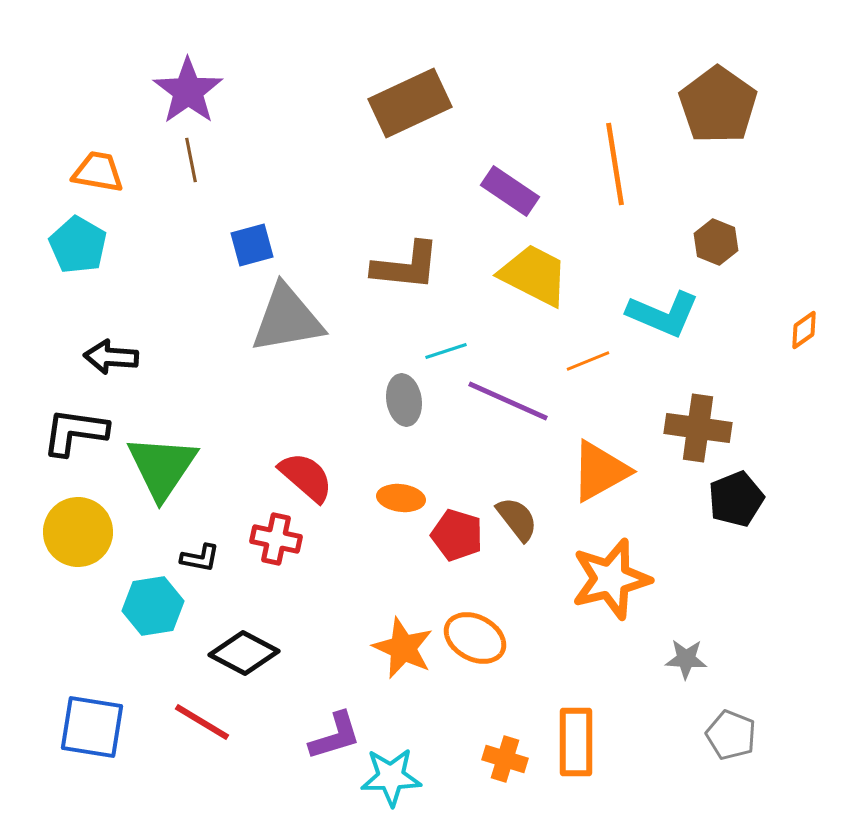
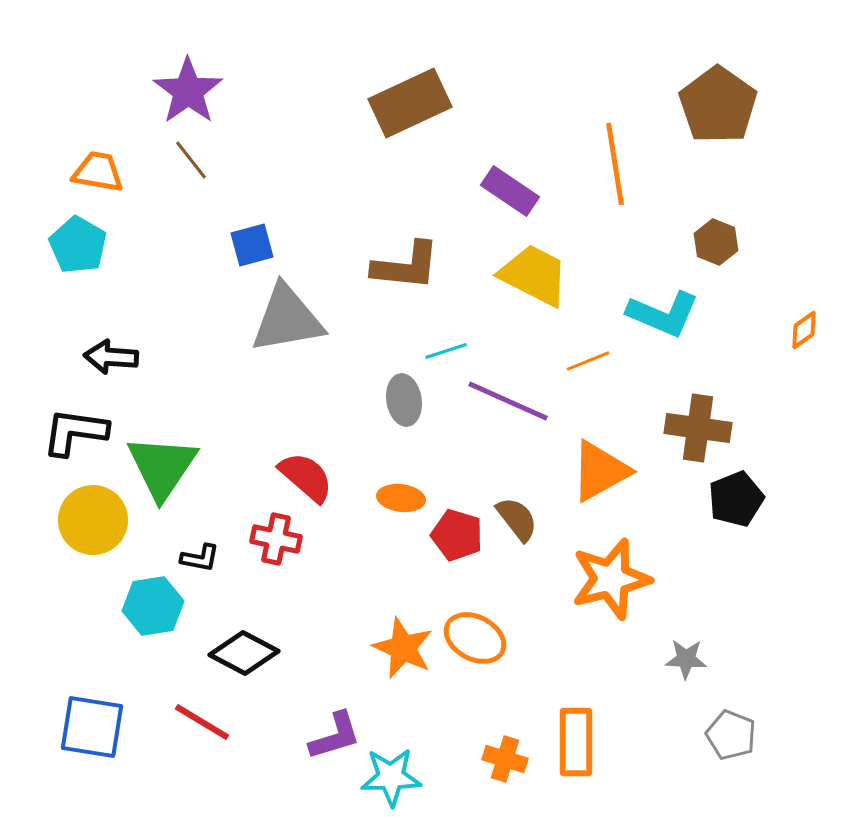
brown line at (191, 160): rotated 27 degrees counterclockwise
yellow circle at (78, 532): moved 15 px right, 12 px up
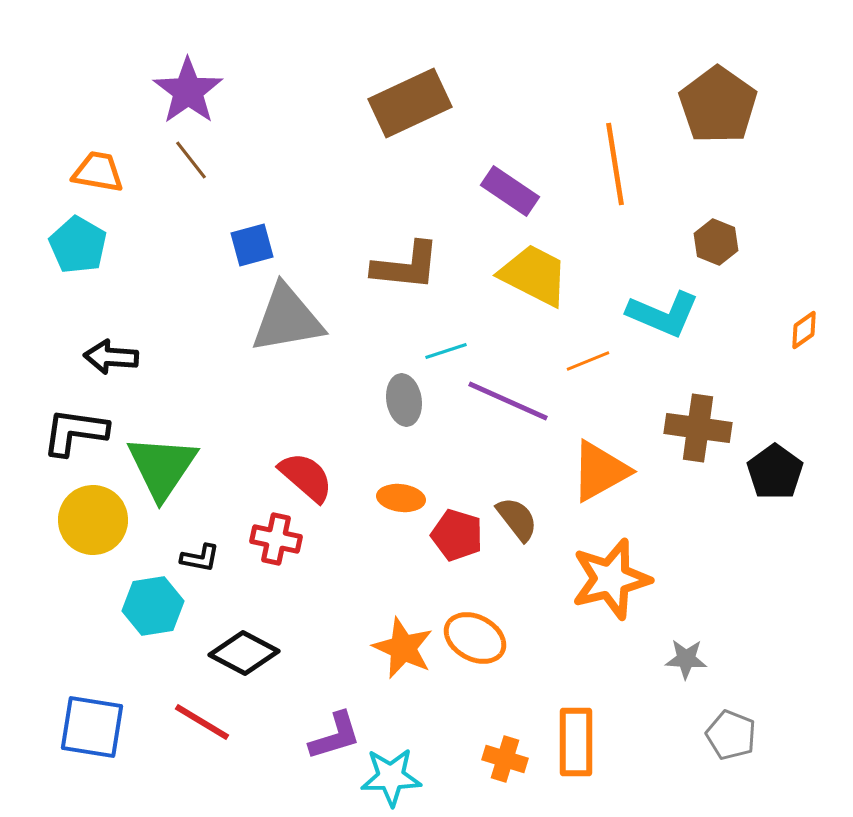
black pentagon at (736, 499): moved 39 px right, 27 px up; rotated 14 degrees counterclockwise
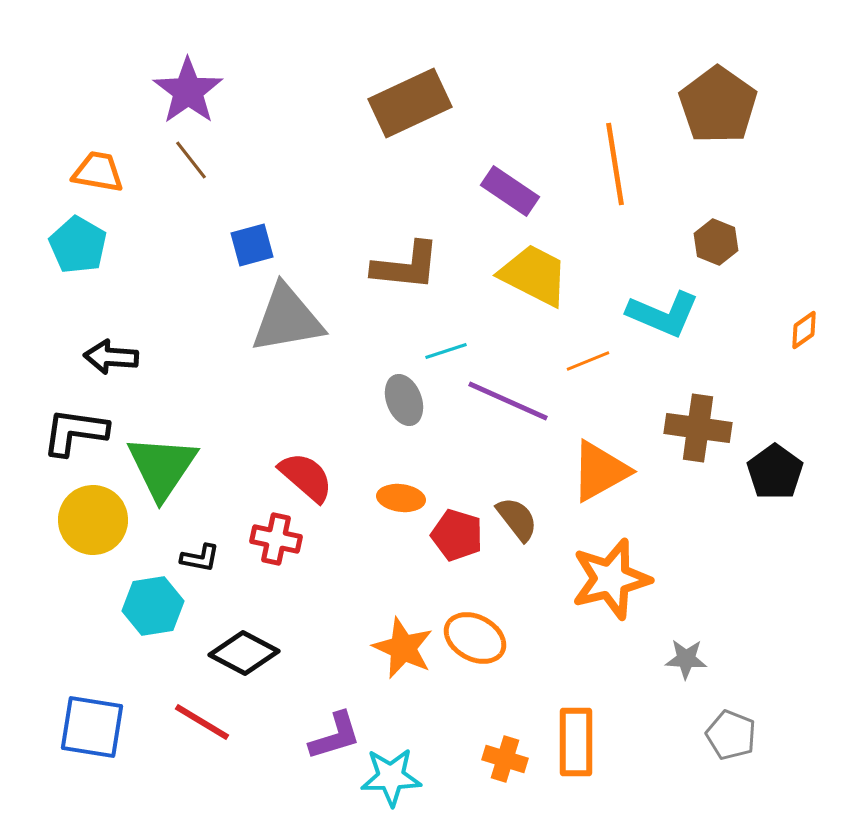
gray ellipse at (404, 400): rotated 12 degrees counterclockwise
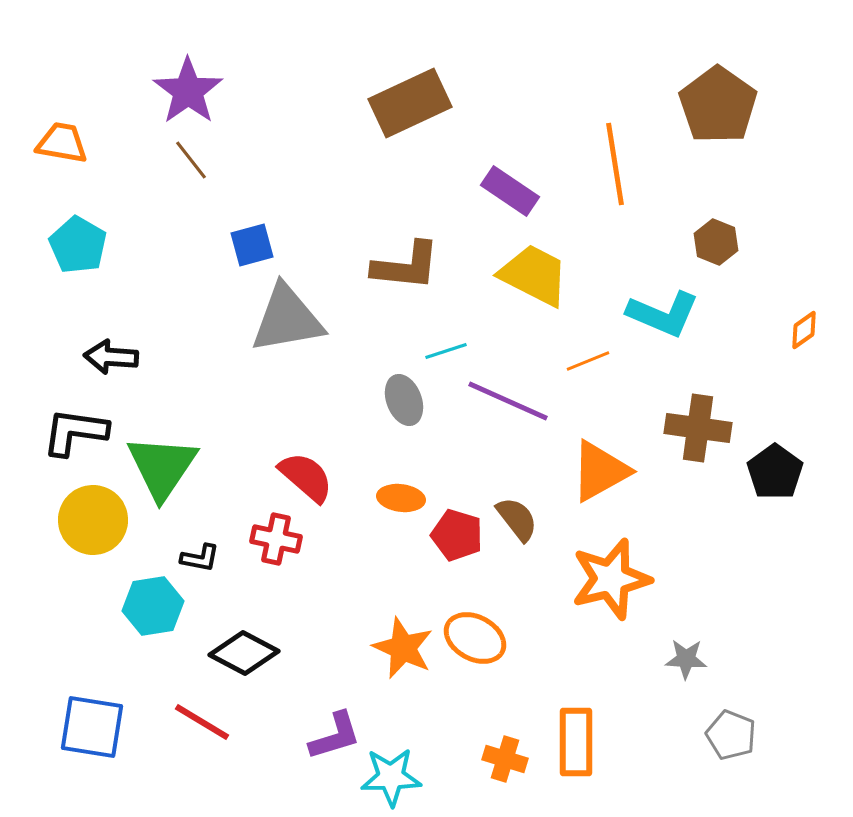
orange trapezoid at (98, 172): moved 36 px left, 29 px up
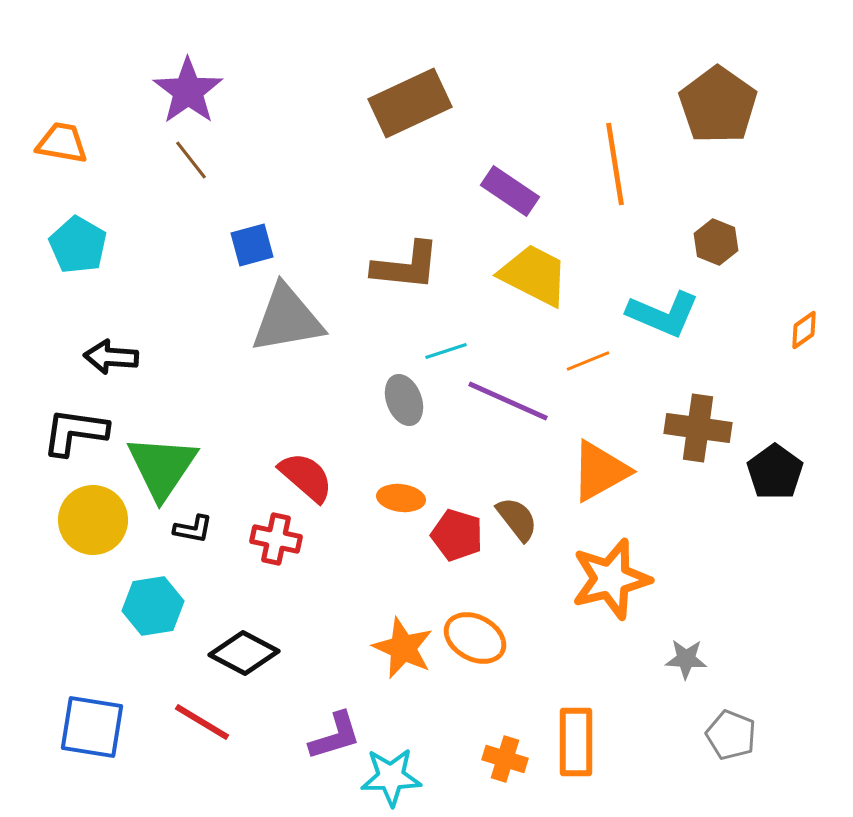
black L-shape at (200, 558): moved 7 px left, 29 px up
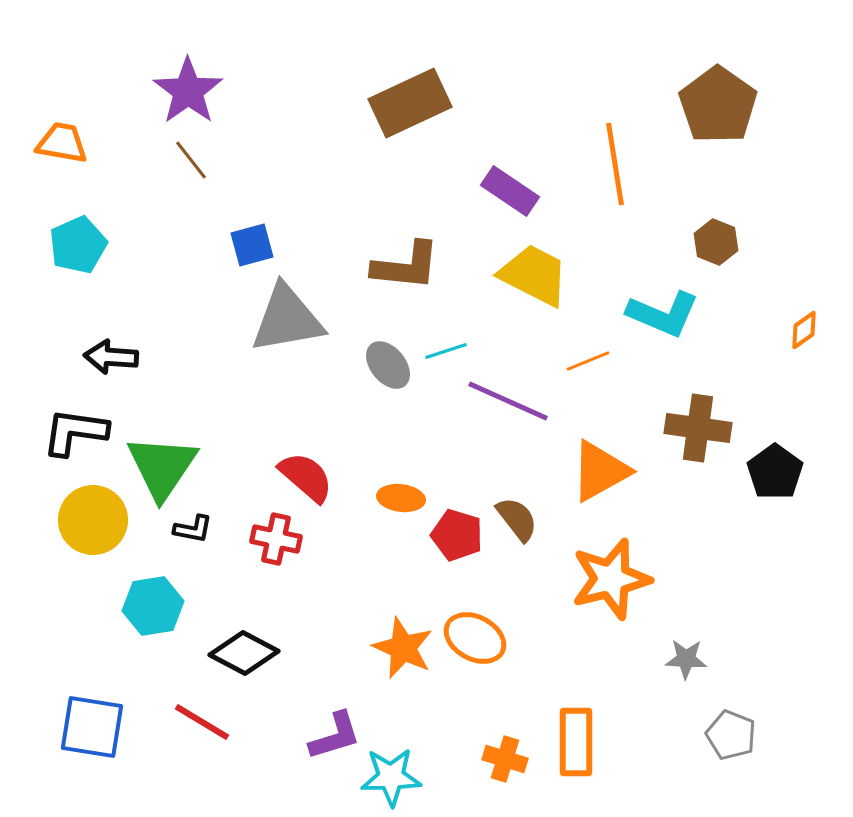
cyan pentagon at (78, 245): rotated 18 degrees clockwise
gray ellipse at (404, 400): moved 16 px left, 35 px up; rotated 18 degrees counterclockwise
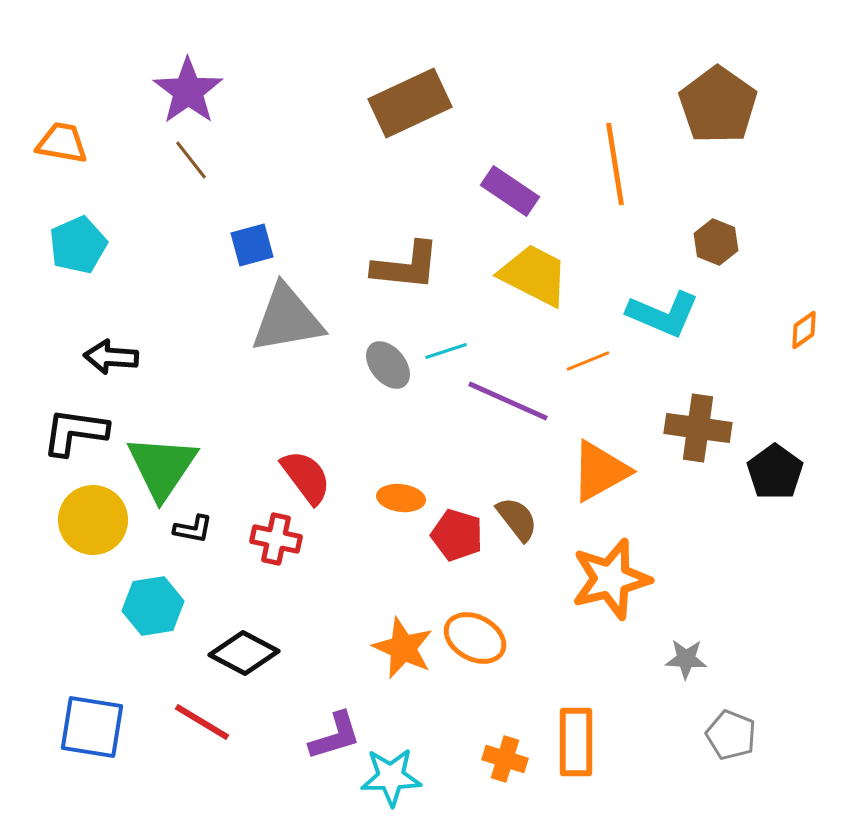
red semicircle at (306, 477): rotated 12 degrees clockwise
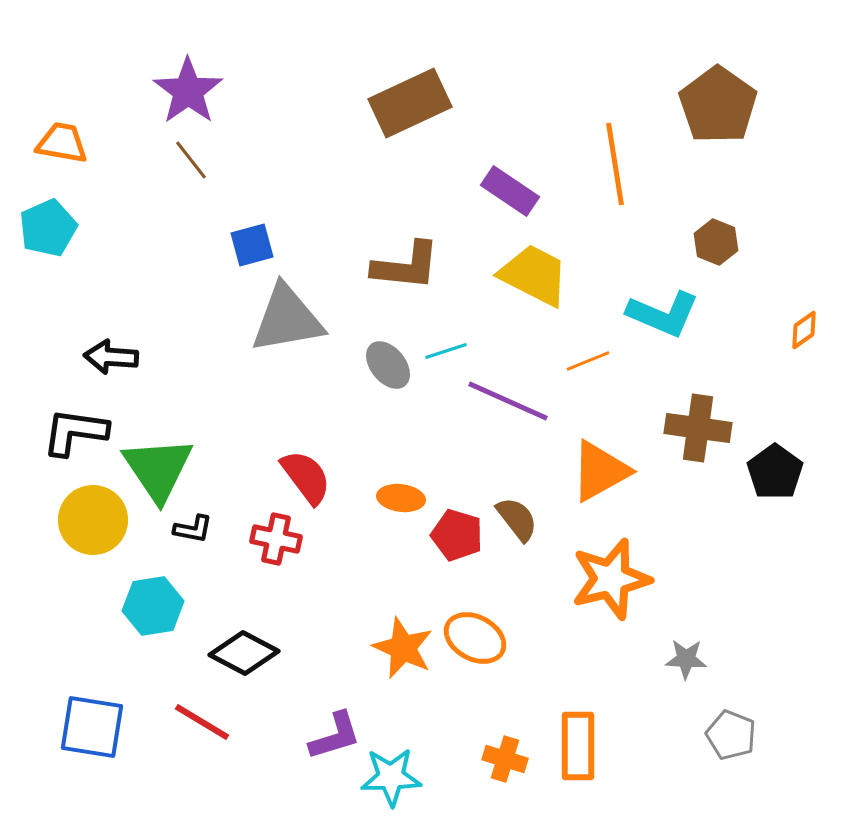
cyan pentagon at (78, 245): moved 30 px left, 17 px up
green triangle at (162, 467): moved 4 px left, 2 px down; rotated 8 degrees counterclockwise
orange rectangle at (576, 742): moved 2 px right, 4 px down
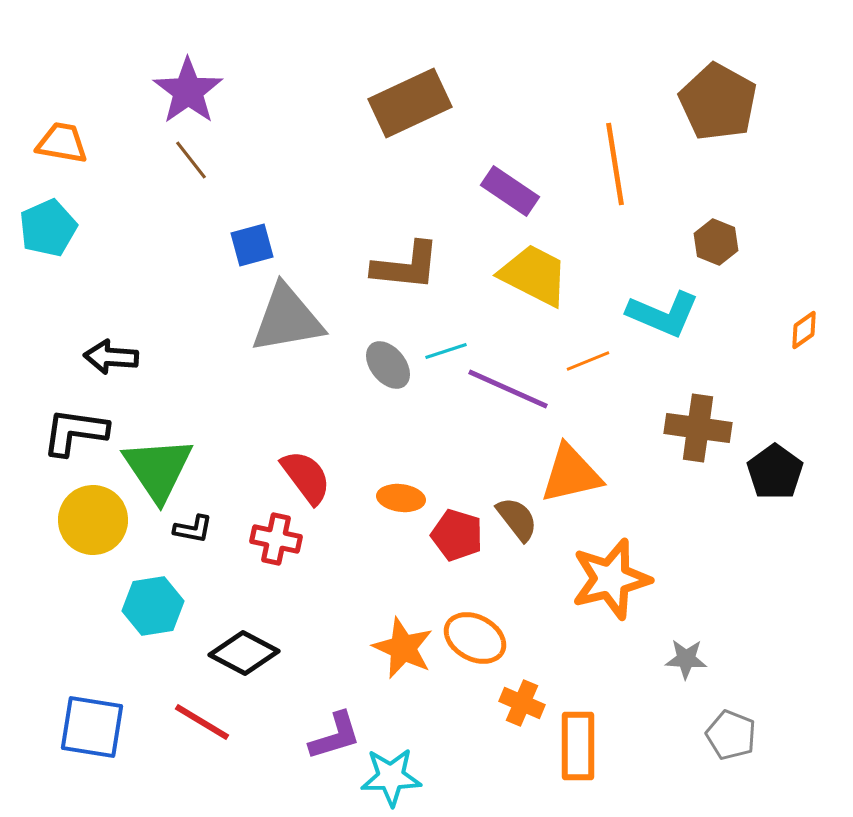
brown pentagon at (718, 105): moved 3 px up; rotated 6 degrees counterclockwise
purple line at (508, 401): moved 12 px up
orange triangle at (600, 471): moved 29 px left, 3 px down; rotated 16 degrees clockwise
orange cross at (505, 759): moved 17 px right, 56 px up; rotated 6 degrees clockwise
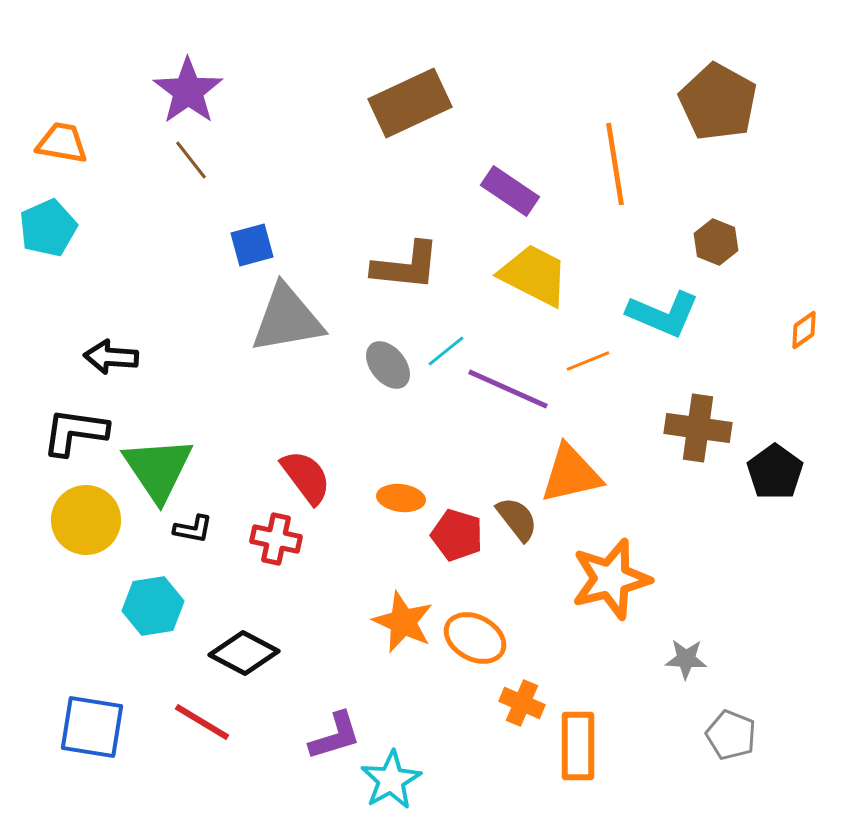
cyan line at (446, 351): rotated 21 degrees counterclockwise
yellow circle at (93, 520): moved 7 px left
orange star at (403, 648): moved 26 px up
cyan star at (391, 777): moved 3 px down; rotated 28 degrees counterclockwise
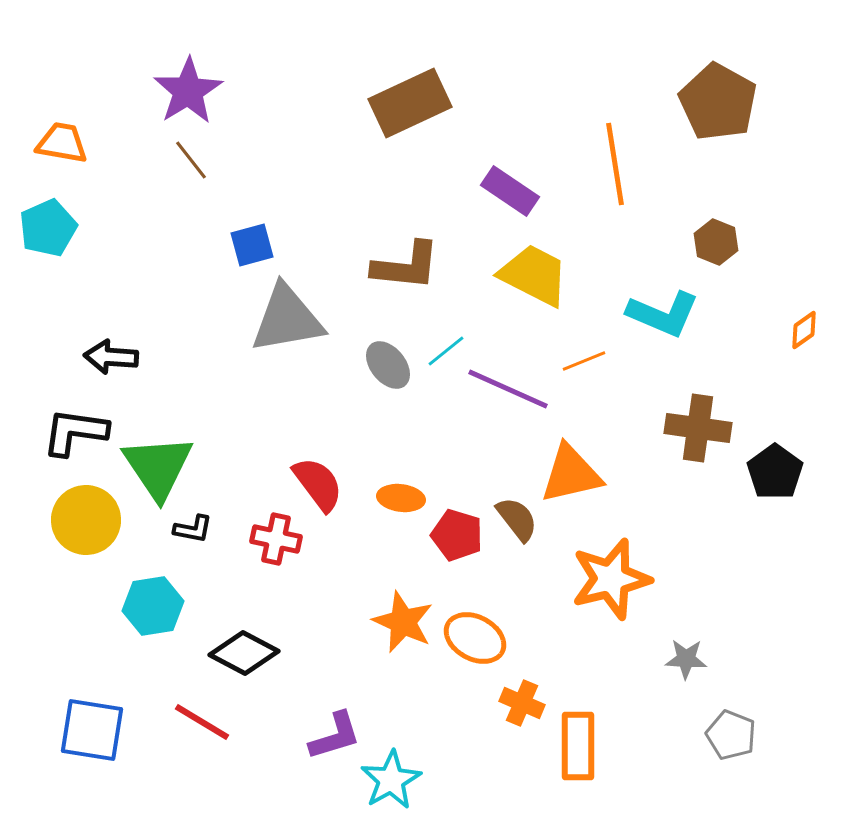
purple star at (188, 91): rotated 4 degrees clockwise
orange line at (588, 361): moved 4 px left
green triangle at (158, 469): moved 2 px up
red semicircle at (306, 477): moved 12 px right, 7 px down
blue square at (92, 727): moved 3 px down
